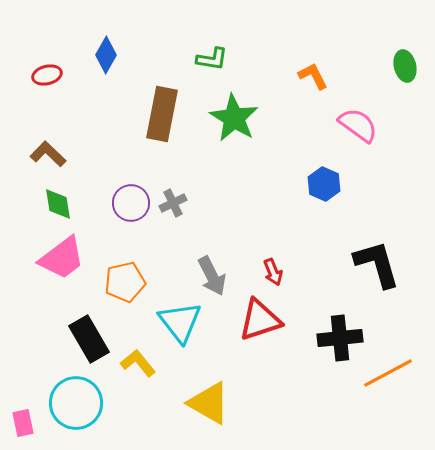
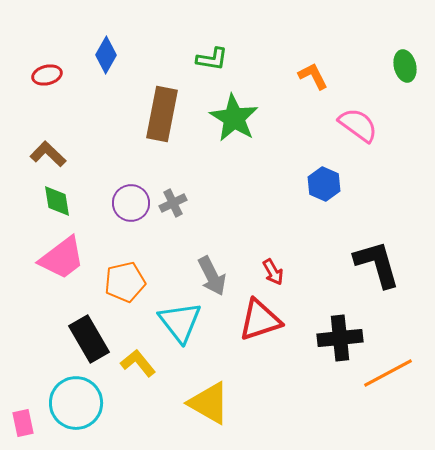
green diamond: moved 1 px left, 3 px up
red arrow: rotated 8 degrees counterclockwise
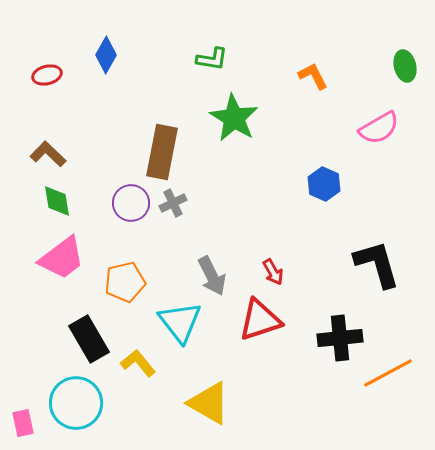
brown rectangle: moved 38 px down
pink semicircle: moved 21 px right, 3 px down; rotated 114 degrees clockwise
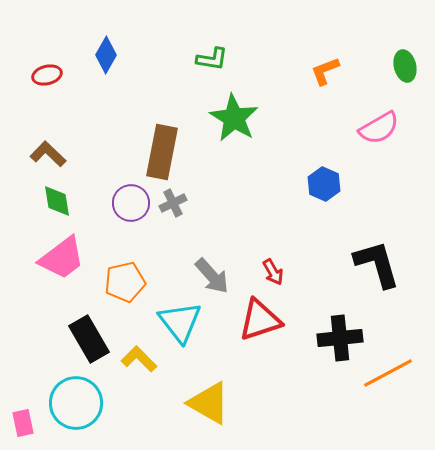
orange L-shape: moved 12 px right, 5 px up; rotated 84 degrees counterclockwise
gray arrow: rotated 15 degrees counterclockwise
yellow L-shape: moved 1 px right, 4 px up; rotated 6 degrees counterclockwise
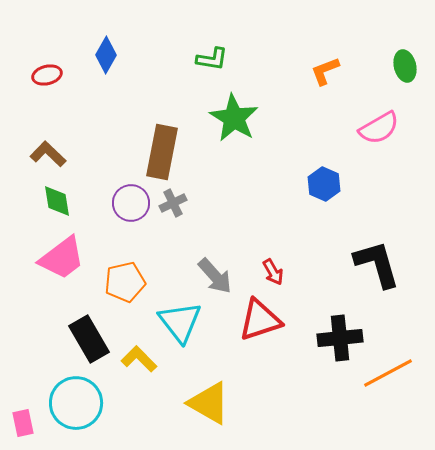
gray arrow: moved 3 px right
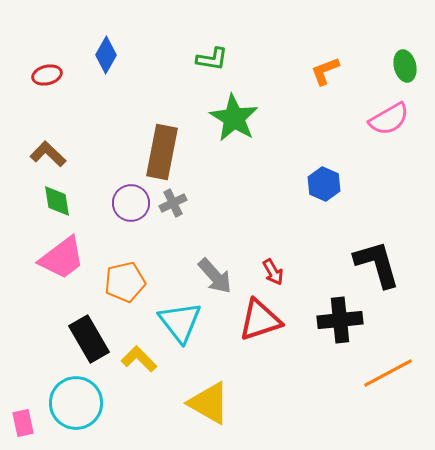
pink semicircle: moved 10 px right, 9 px up
black cross: moved 18 px up
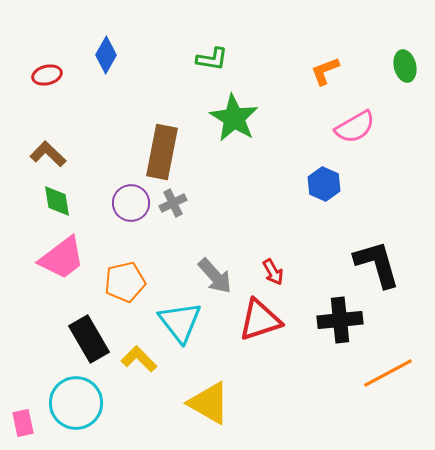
pink semicircle: moved 34 px left, 8 px down
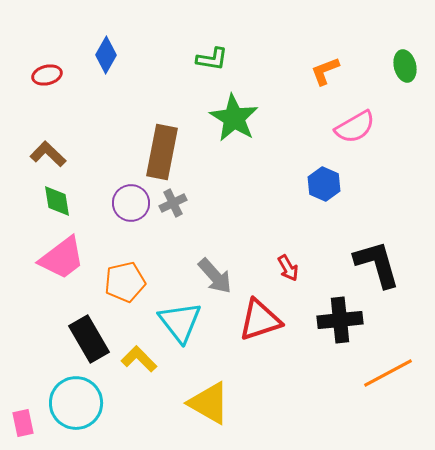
red arrow: moved 15 px right, 4 px up
